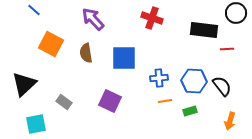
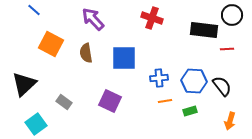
black circle: moved 4 px left, 2 px down
cyan square: rotated 25 degrees counterclockwise
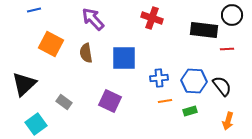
blue line: rotated 56 degrees counterclockwise
orange arrow: moved 2 px left
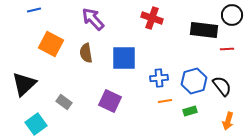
blue hexagon: rotated 20 degrees counterclockwise
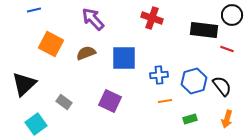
red line: rotated 24 degrees clockwise
brown semicircle: rotated 78 degrees clockwise
blue cross: moved 3 px up
green rectangle: moved 8 px down
orange arrow: moved 1 px left, 2 px up
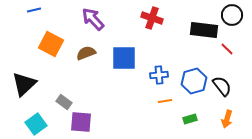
red line: rotated 24 degrees clockwise
purple square: moved 29 px left, 21 px down; rotated 20 degrees counterclockwise
